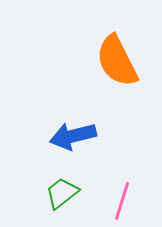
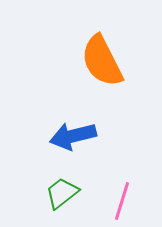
orange semicircle: moved 15 px left
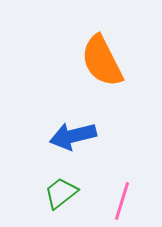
green trapezoid: moved 1 px left
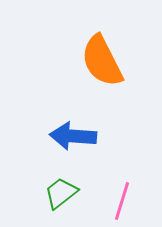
blue arrow: rotated 18 degrees clockwise
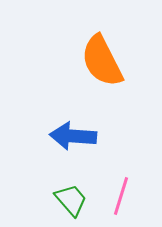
green trapezoid: moved 10 px right, 7 px down; rotated 87 degrees clockwise
pink line: moved 1 px left, 5 px up
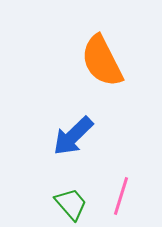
blue arrow: rotated 48 degrees counterclockwise
green trapezoid: moved 4 px down
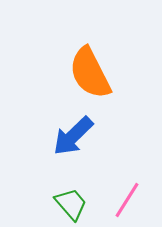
orange semicircle: moved 12 px left, 12 px down
pink line: moved 6 px right, 4 px down; rotated 15 degrees clockwise
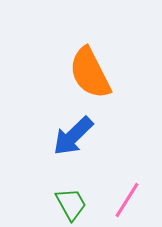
green trapezoid: rotated 12 degrees clockwise
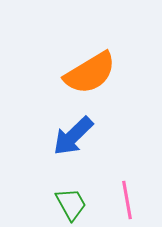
orange semicircle: rotated 94 degrees counterclockwise
pink line: rotated 42 degrees counterclockwise
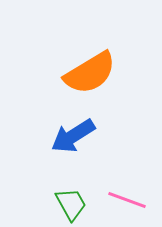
blue arrow: rotated 12 degrees clockwise
pink line: rotated 60 degrees counterclockwise
